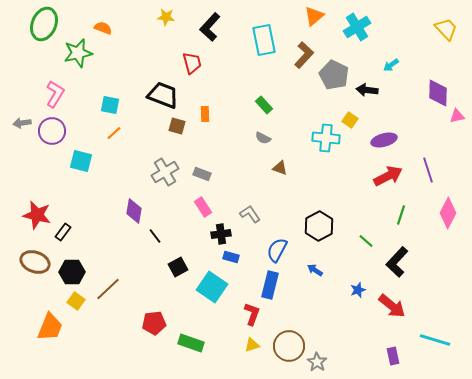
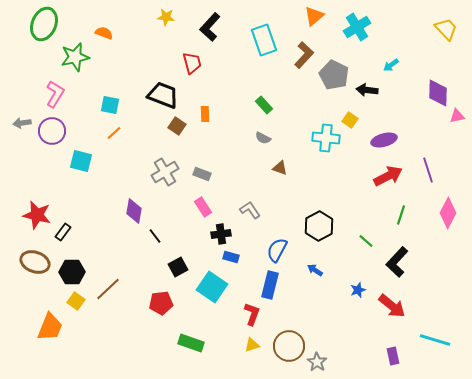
orange semicircle at (103, 28): moved 1 px right, 5 px down
cyan rectangle at (264, 40): rotated 8 degrees counterclockwise
green star at (78, 53): moved 3 px left, 4 px down
brown square at (177, 126): rotated 18 degrees clockwise
gray L-shape at (250, 214): moved 4 px up
red pentagon at (154, 323): moved 7 px right, 20 px up
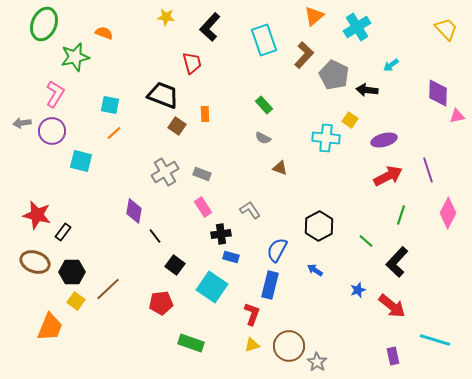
black square at (178, 267): moved 3 px left, 2 px up; rotated 24 degrees counterclockwise
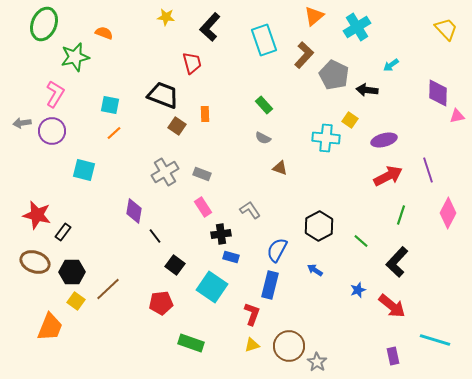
cyan square at (81, 161): moved 3 px right, 9 px down
green line at (366, 241): moved 5 px left
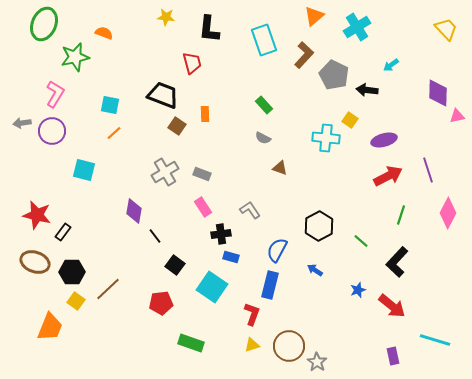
black L-shape at (210, 27): moved 1 px left, 2 px down; rotated 36 degrees counterclockwise
